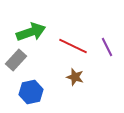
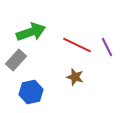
red line: moved 4 px right, 1 px up
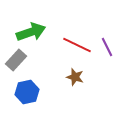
blue hexagon: moved 4 px left
